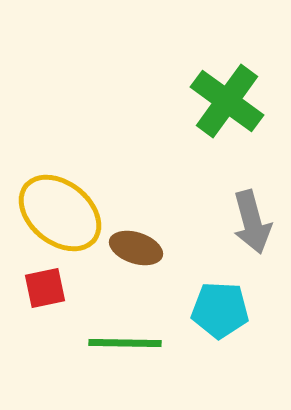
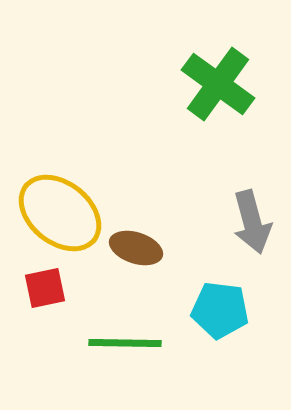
green cross: moved 9 px left, 17 px up
cyan pentagon: rotated 4 degrees clockwise
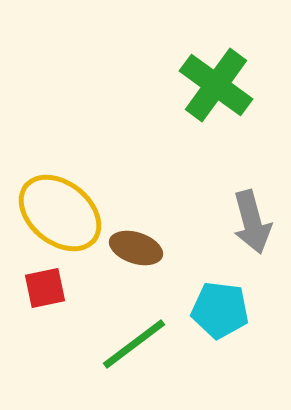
green cross: moved 2 px left, 1 px down
green line: moved 9 px right, 1 px down; rotated 38 degrees counterclockwise
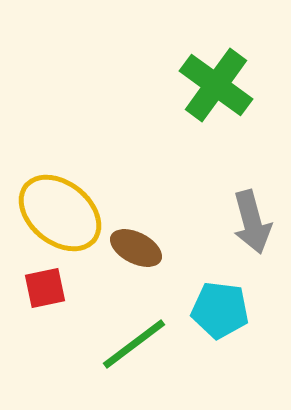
brown ellipse: rotated 9 degrees clockwise
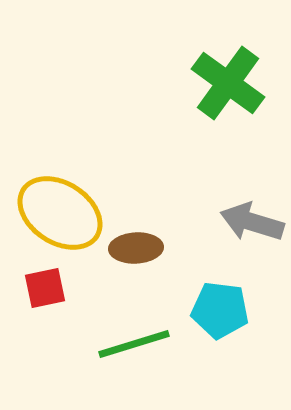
green cross: moved 12 px right, 2 px up
yellow ellipse: rotated 6 degrees counterclockwise
gray arrow: rotated 122 degrees clockwise
brown ellipse: rotated 30 degrees counterclockwise
green line: rotated 20 degrees clockwise
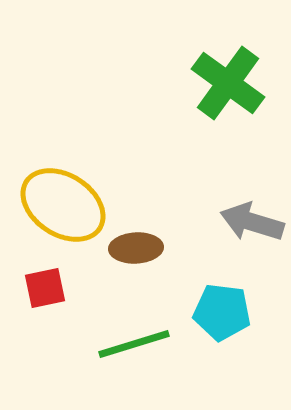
yellow ellipse: moved 3 px right, 8 px up
cyan pentagon: moved 2 px right, 2 px down
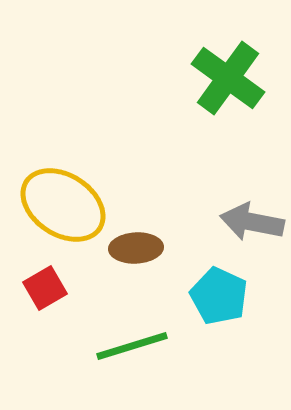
green cross: moved 5 px up
gray arrow: rotated 6 degrees counterclockwise
red square: rotated 18 degrees counterclockwise
cyan pentagon: moved 3 px left, 16 px up; rotated 18 degrees clockwise
green line: moved 2 px left, 2 px down
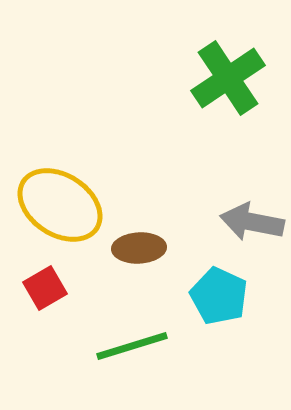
green cross: rotated 20 degrees clockwise
yellow ellipse: moved 3 px left
brown ellipse: moved 3 px right
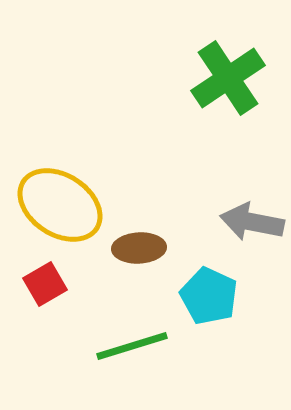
red square: moved 4 px up
cyan pentagon: moved 10 px left
